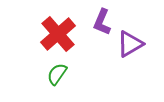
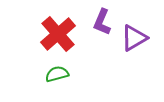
purple triangle: moved 4 px right, 6 px up
green semicircle: rotated 40 degrees clockwise
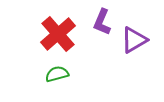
purple triangle: moved 2 px down
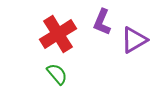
red cross: rotated 9 degrees clockwise
green semicircle: rotated 65 degrees clockwise
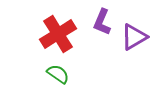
purple triangle: moved 3 px up
green semicircle: moved 1 px right; rotated 15 degrees counterclockwise
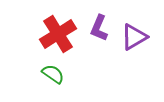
purple L-shape: moved 3 px left, 6 px down
green semicircle: moved 5 px left
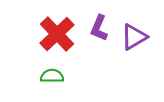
red cross: moved 1 px left; rotated 12 degrees counterclockwise
green semicircle: moved 1 px left, 2 px down; rotated 35 degrees counterclockwise
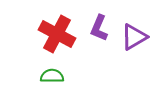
red cross: rotated 18 degrees counterclockwise
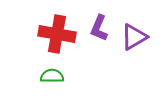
red cross: rotated 18 degrees counterclockwise
